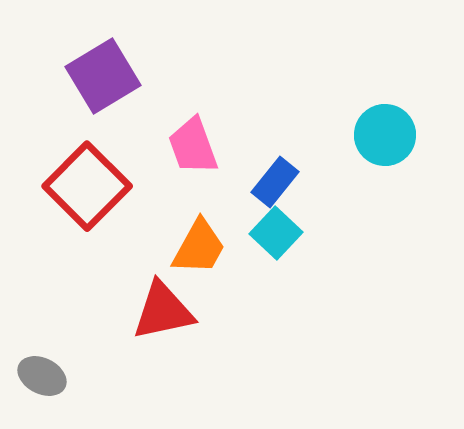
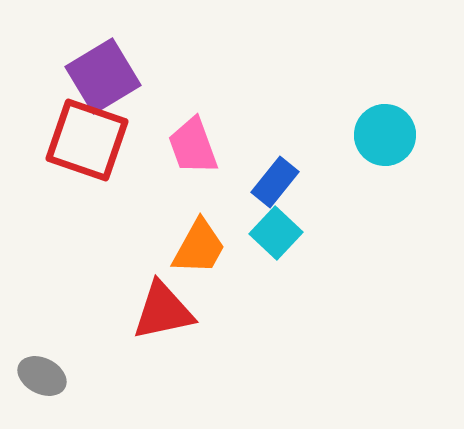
red square: moved 46 px up; rotated 26 degrees counterclockwise
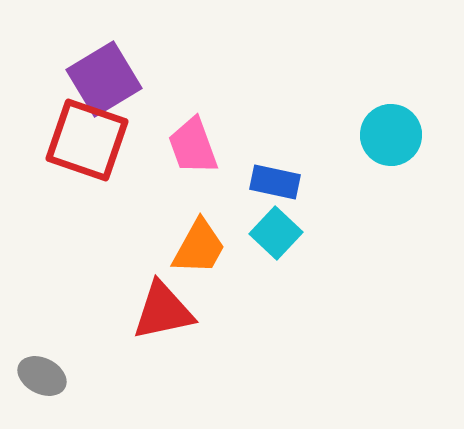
purple square: moved 1 px right, 3 px down
cyan circle: moved 6 px right
blue rectangle: rotated 63 degrees clockwise
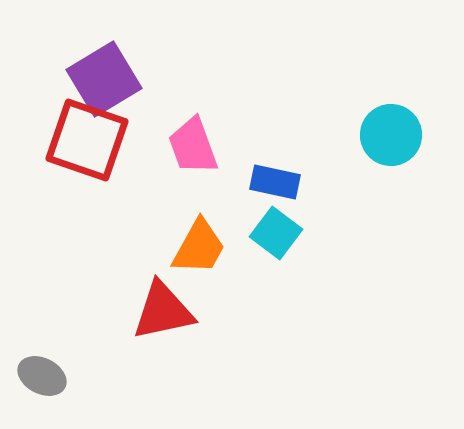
cyan square: rotated 6 degrees counterclockwise
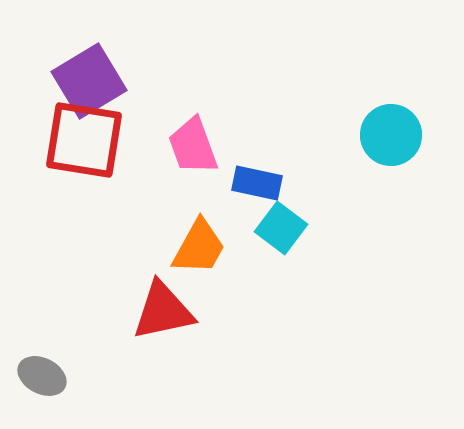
purple square: moved 15 px left, 2 px down
red square: moved 3 px left; rotated 10 degrees counterclockwise
blue rectangle: moved 18 px left, 1 px down
cyan square: moved 5 px right, 5 px up
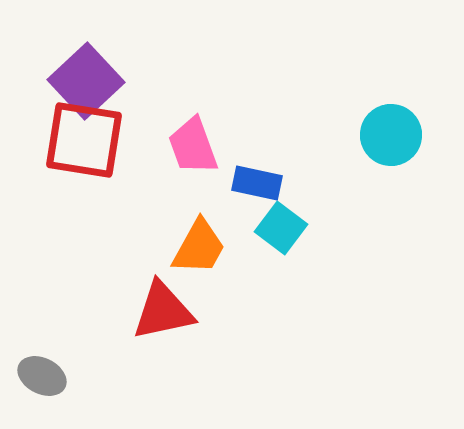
purple square: moved 3 px left; rotated 12 degrees counterclockwise
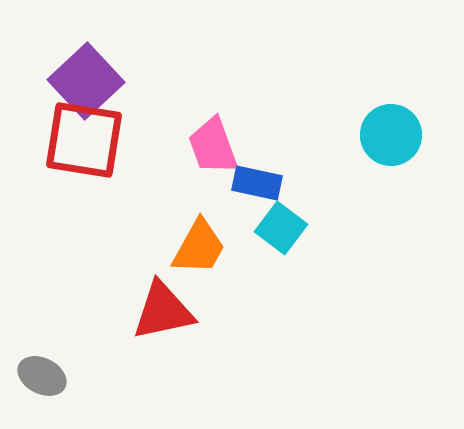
pink trapezoid: moved 20 px right
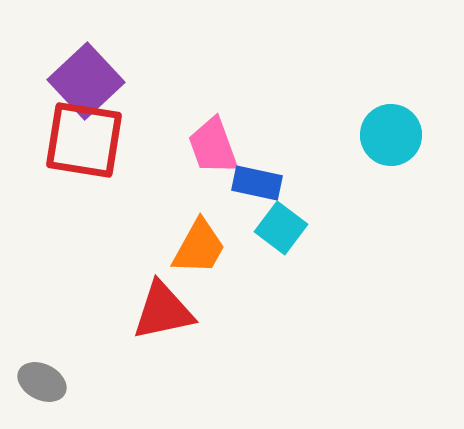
gray ellipse: moved 6 px down
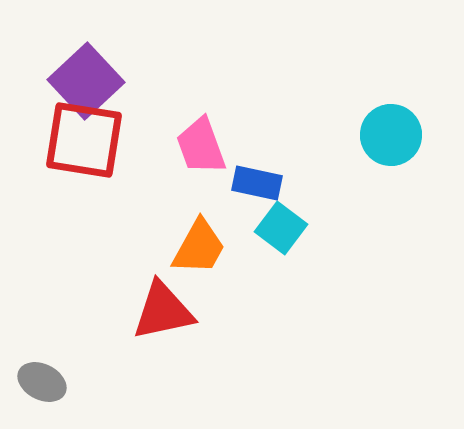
pink trapezoid: moved 12 px left
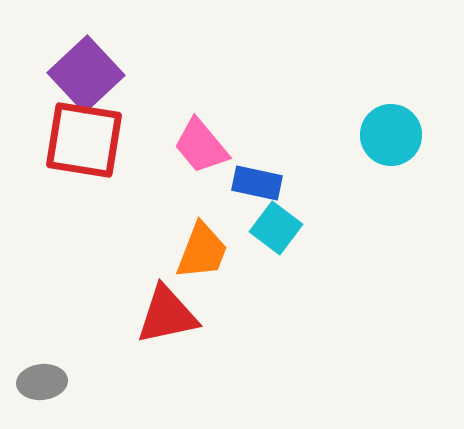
purple square: moved 7 px up
pink trapezoid: rotated 20 degrees counterclockwise
cyan square: moved 5 px left
orange trapezoid: moved 3 px right, 4 px down; rotated 8 degrees counterclockwise
red triangle: moved 4 px right, 4 px down
gray ellipse: rotated 33 degrees counterclockwise
